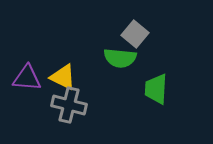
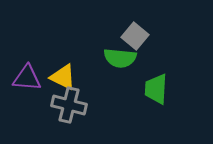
gray square: moved 2 px down
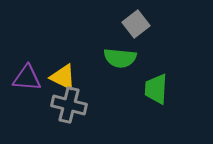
gray square: moved 1 px right, 12 px up; rotated 12 degrees clockwise
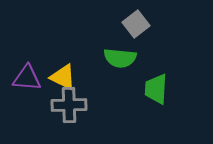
gray cross: rotated 16 degrees counterclockwise
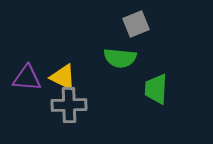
gray square: rotated 16 degrees clockwise
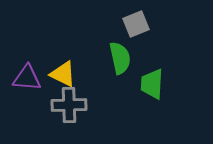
green semicircle: rotated 108 degrees counterclockwise
yellow triangle: moved 3 px up
green trapezoid: moved 4 px left, 5 px up
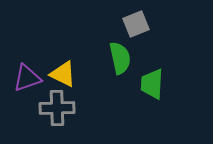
purple triangle: rotated 24 degrees counterclockwise
gray cross: moved 12 px left, 3 px down
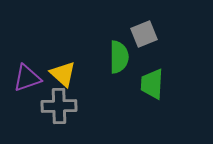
gray square: moved 8 px right, 10 px down
green semicircle: moved 1 px left, 1 px up; rotated 12 degrees clockwise
yellow triangle: rotated 16 degrees clockwise
gray cross: moved 2 px right, 2 px up
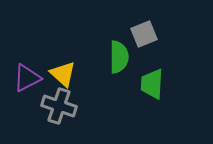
purple triangle: rotated 8 degrees counterclockwise
gray cross: rotated 20 degrees clockwise
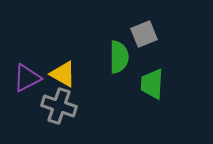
yellow triangle: rotated 12 degrees counterclockwise
